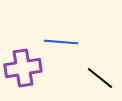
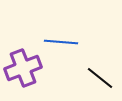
purple cross: rotated 12 degrees counterclockwise
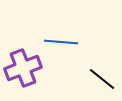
black line: moved 2 px right, 1 px down
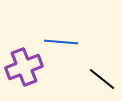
purple cross: moved 1 px right, 1 px up
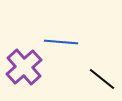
purple cross: rotated 21 degrees counterclockwise
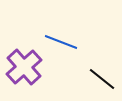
blue line: rotated 16 degrees clockwise
